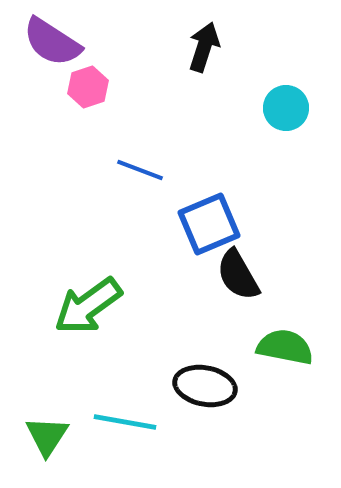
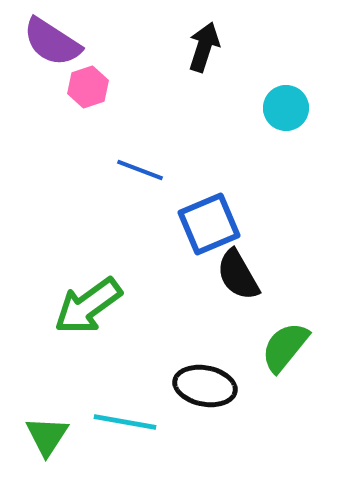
green semicircle: rotated 62 degrees counterclockwise
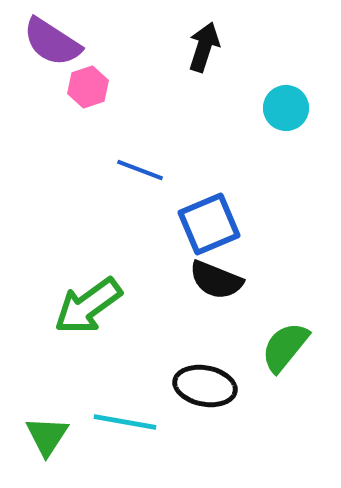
black semicircle: moved 22 px left, 5 px down; rotated 38 degrees counterclockwise
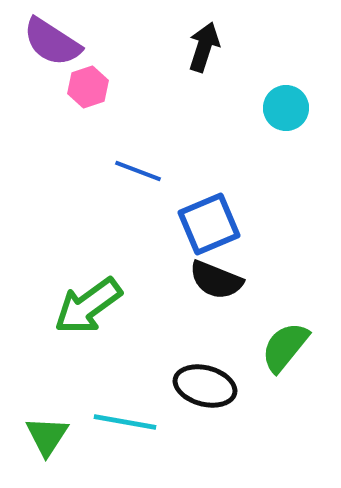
blue line: moved 2 px left, 1 px down
black ellipse: rotated 4 degrees clockwise
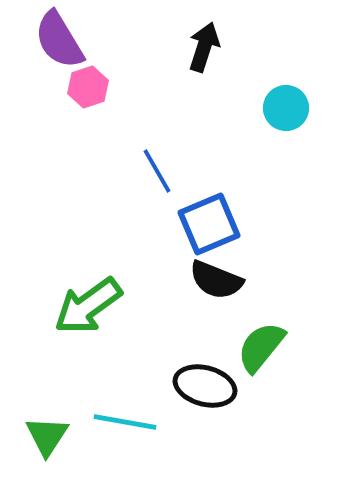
purple semicircle: moved 7 px right, 2 px up; rotated 26 degrees clockwise
blue line: moved 19 px right; rotated 39 degrees clockwise
green semicircle: moved 24 px left
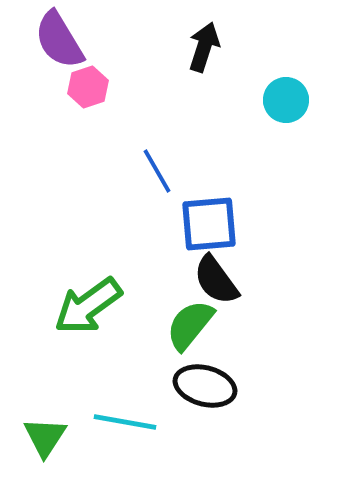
cyan circle: moved 8 px up
blue square: rotated 18 degrees clockwise
black semicircle: rotated 32 degrees clockwise
green semicircle: moved 71 px left, 22 px up
green triangle: moved 2 px left, 1 px down
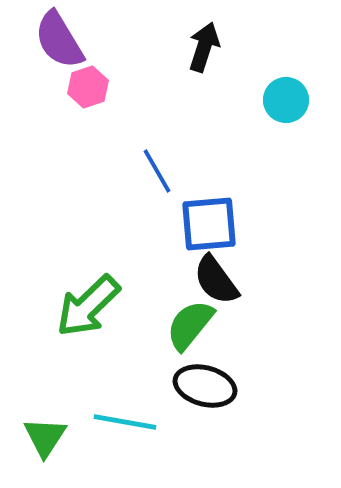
green arrow: rotated 8 degrees counterclockwise
